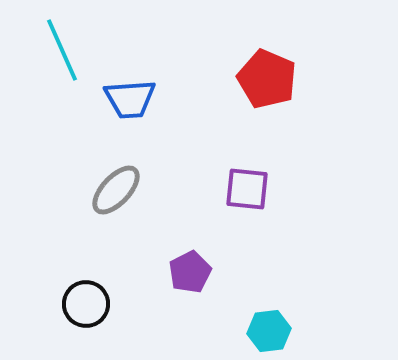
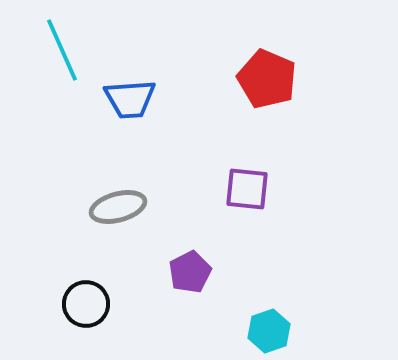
gray ellipse: moved 2 px right, 17 px down; rotated 32 degrees clockwise
cyan hexagon: rotated 12 degrees counterclockwise
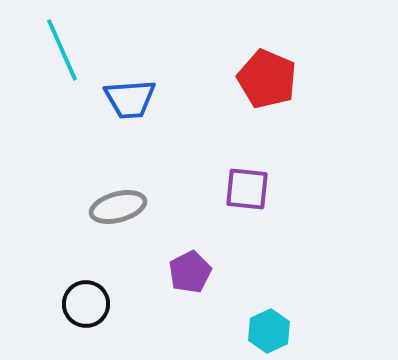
cyan hexagon: rotated 6 degrees counterclockwise
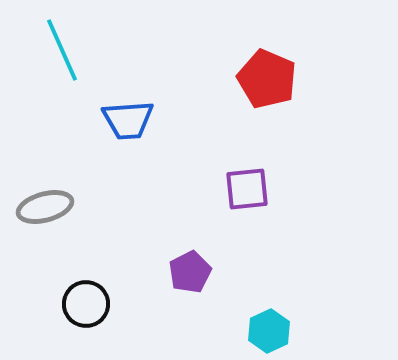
blue trapezoid: moved 2 px left, 21 px down
purple square: rotated 12 degrees counterclockwise
gray ellipse: moved 73 px left
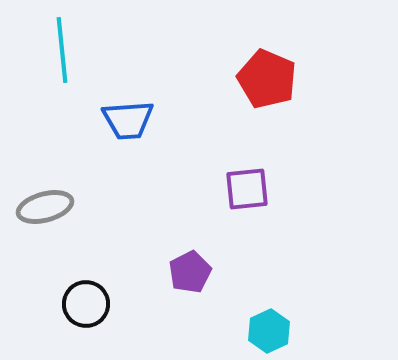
cyan line: rotated 18 degrees clockwise
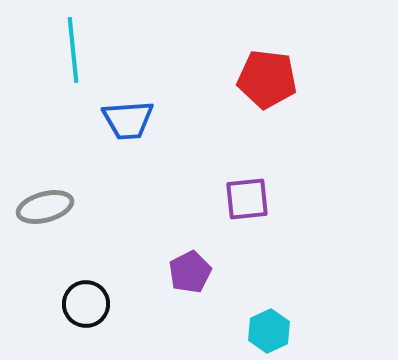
cyan line: moved 11 px right
red pentagon: rotated 16 degrees counterclockwise
purple square: moved 10 px down
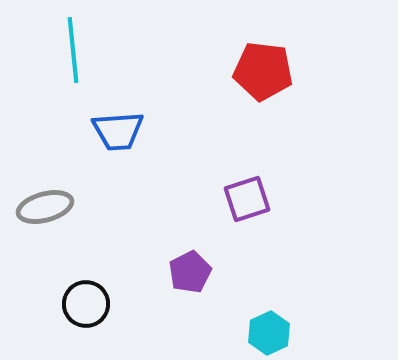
red pentagon: moved 4 px left, 8 px up
blue trapezoid: moved 10 px left, 11 px down
purple square: rotated 12 degrees counterclockwise
cyan hexagon: moved 2 px down
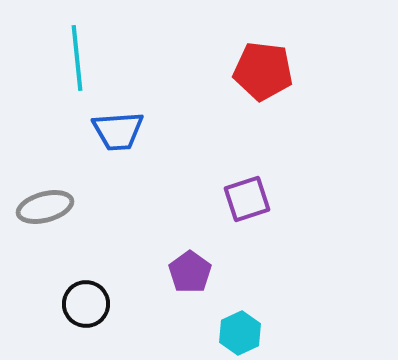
cyan line: moved 4 px right, 8 px down
purple pentagon: rotated 9 degrees counterclockwise
cyan hexagon: moved 29 px left
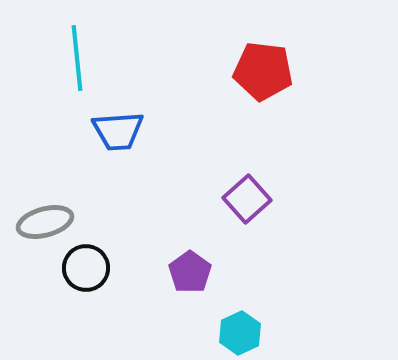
purple square: rotated 24 degrees counterclockwise
gray ellipse: moved 15 px down
black circle: moved 36 px up
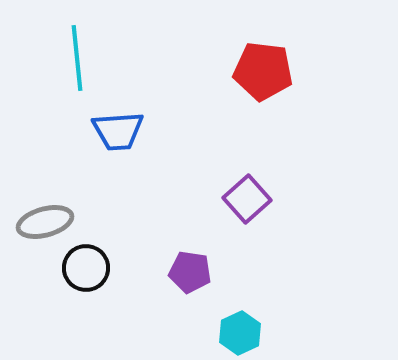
purple pentagon: rotated 27 degrees counterclockwise
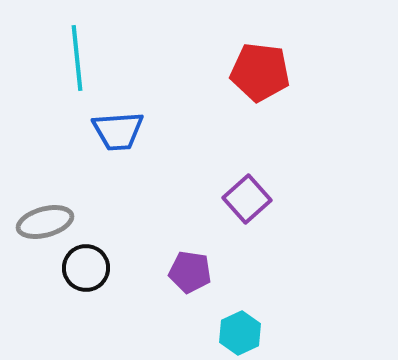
red pentagon: moved 3 px left, 1 px down
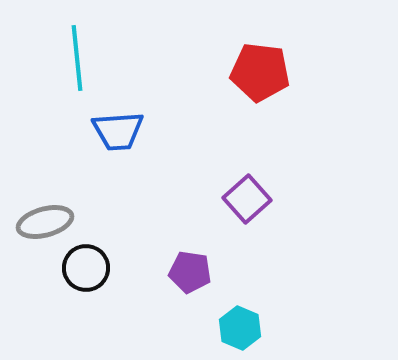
cyan hexagon: moved 5 px up; rotated 12 degrees counterclockwise
